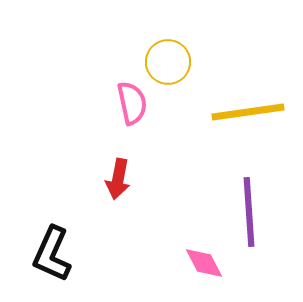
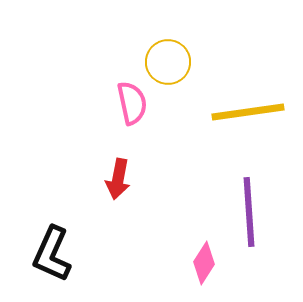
pink diamond: rotated 60 degrees clockwise
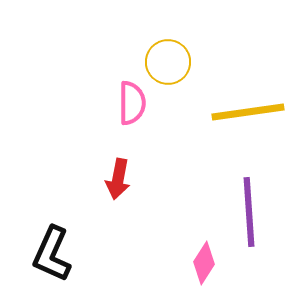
pink semicircle: rotated 12 degrees clockwise
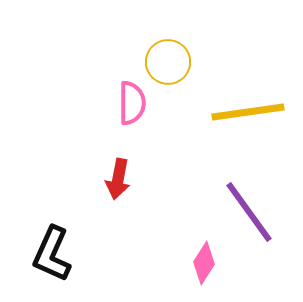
purple line: rotated 32 degrees counterclockwise
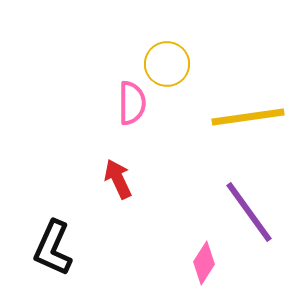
yellow circle: moved 1 px left, 2 px down
yellow line: moved 5 px down
red arrow: rotated 144 degrees clockwise
black L-shape: moved 1 px right, 6 px up
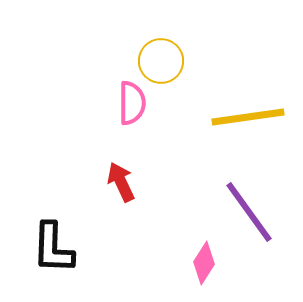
yellow circle: moved 6 px left, 3 px up
red arrow: moved 3 px right, 3 px down
black L-shape: rotated 22 degrees counterclockwise
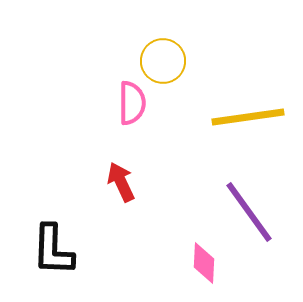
yellow circle: moved 2 px right
black L-shape: moved 2 px down
pink diamond: rotated 30 degrees counterclockwise
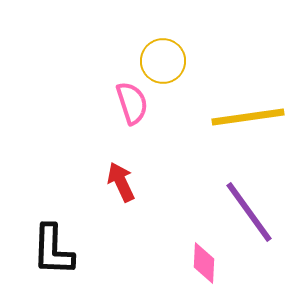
pink semicircle: rotated 18 degrees counterclockwise
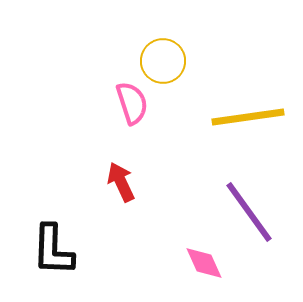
pink diamond: rotated 27 degrees counterclockwise
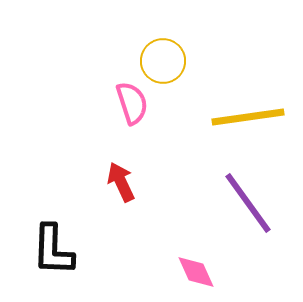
purple line: moved 1 px left, 9 px up
pink diamond: moved 8 px left, 9 px down
